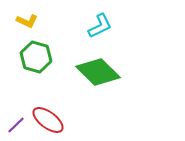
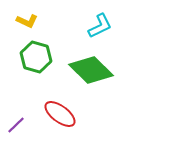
green diamond: moved 7 px left, 2 px up
red ellipse: moved 12 px right, 6 px up
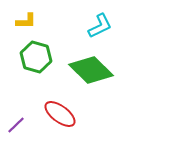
yellow L-shape: moved 1 px left; rotated 25 degrees counterclockwise
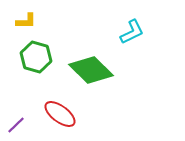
cyan L-shape: moved 32 px right, 6 px down
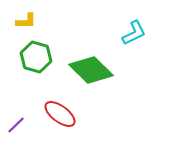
cyan L-shape: moved 2 px right, 1 px down
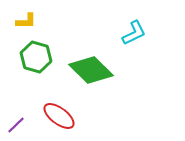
red ellipse: moved 1 px left, 2 px down
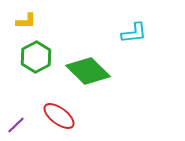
cyan L-shape: rotated 20 degrees clockwise
green hexagon: rotated 16 degrees clockwise
green diamond: moved 3 px left, 1 px down
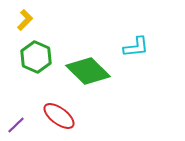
yellow L-shape: moved 1 px left, 1 px up; rotated 45 degrees counterclockwise
cyan L-shape: moved 2 px right, 14 px down
green hexagon: rotated 8 degrees counterclockwise
